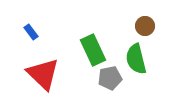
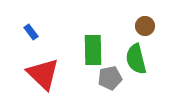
green rectangle: rotated 24 degrees clockwise
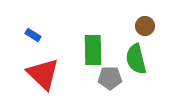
blue rectangle: moved 2 px right, 3 px down; rotated 21 degrees counterclockwise
gray pentagon: rotated 10 degrees clockwise
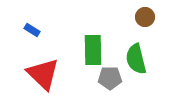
brown circle: moved 9 px up
blue rectangle: moved 1 px left, 5 px up
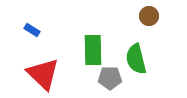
brown circle: moved 4 px right, 1 px up
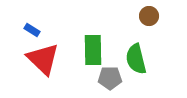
red triangle: moved 15 px up
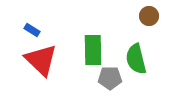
red triangle: moved 2 px left, 1 px down
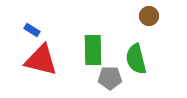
red triangle: rotated 30 degrees counterclockwise
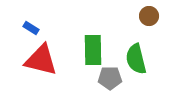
blue rectangle: moved 1 px left, 2 px up
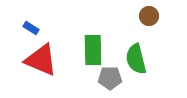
red triangle: rotated 9 degrees clockwise
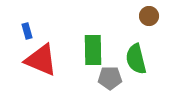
blue rectangle: moved 4 px left, 3 px down; rotated 42 degrees clockwise
